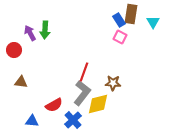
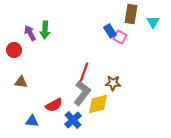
blue rectangle: moved 9 px left, 11 px down
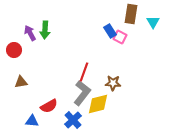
brown triangle: rotated 16 degrees counterclockwise
red semicircle: moved 5 px left, 1 px down
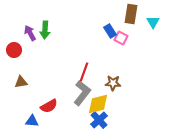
pink square: moved 1 px right, 1 px down
blue cross: moved 26 px right
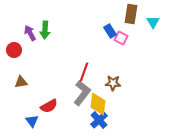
yellow diamond: rotated 70 degrees counterclockwise
blue triangle: rotated 48 degrees clockwise
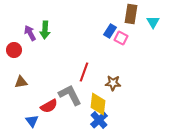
blue rectangle: rotated 64 degrees clockwise
gray L-shape: moved 12 px left, 2 px down; rotated 65 degrees counterclockwise
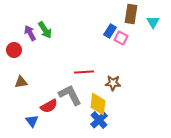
green arrow: rotated 36 degrees counterclockwise
red line: rotated 66 degrees clockwise
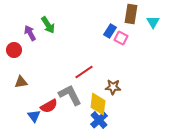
green arrow: moved 3 px right, 5 px up
red line: rotated 30 degrees counterclockwise
brown star: moved 4 px down
blue triangle: moved 2 px right, 5 px up
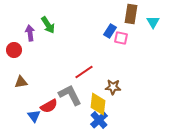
purple arrow: rotated 21 degrees clockwise
pink square: rotated 16 degrees counterclockwise
